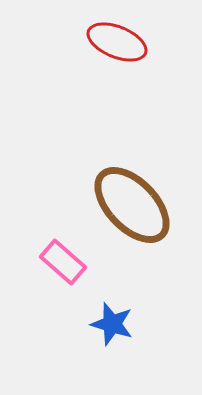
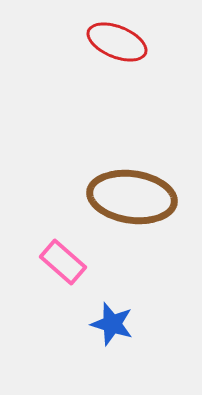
brown ellipse: moved 8 px up; rotated 38 degrees counterclockwise
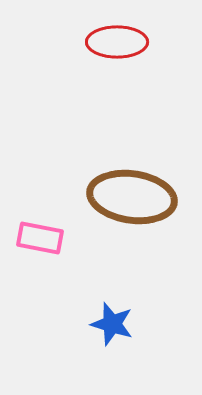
red ellipse: rotated 22 degrees counterclockwise
pink rectangle: moved 23 px left, 24 px up; rotated 30 degrees counterclockwise
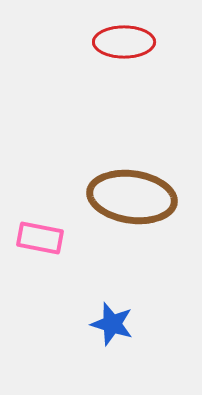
red ellipse: moved 7 px right
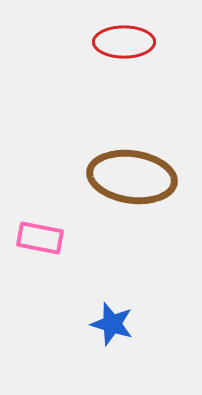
brown ellipse: moved 20 px up
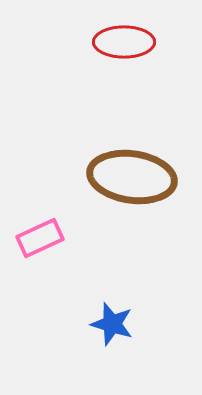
pink rectangle: rotated 36 degrees counterclockwise
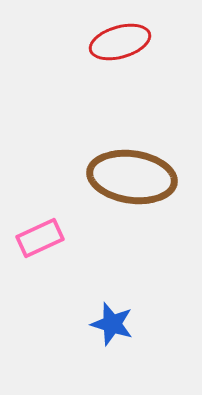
red ellipse: moved 4 px left; rotated 16 degrees counterclockwise
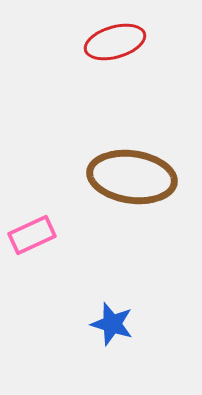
red ellipse: moved 5 px left
pink rectangle: moved 8 px left, 3 px up
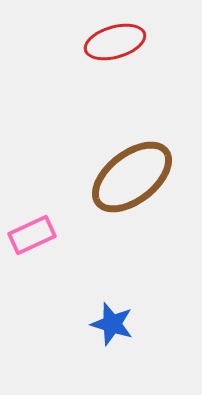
brown ellipse: rotated 46 degrees counterclockwise
